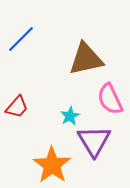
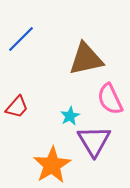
orange star: rotated 6 degrees clockwise
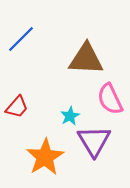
brown triangle: rotated 15 degrees clockwise
orange star: moved 7 px left, 8 px up
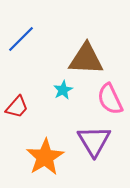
cyan star: moved 7 px left, 26 px up
